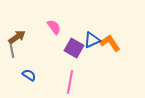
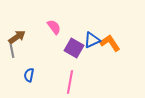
blue semicircle: rotated 112 degrees counterclockwise
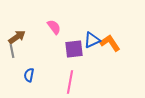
purple square: moved 1 px down; rotated 36 degrees counterclockwise
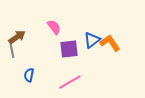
blue triangle: rotated 12 degrees counterclockwise
purple square: moved 5 px left
pink line: rotated 50 degrees clockwise
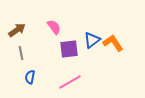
brown arrow: moved 7 px up
orange L-shape: moved 3 px right
gray line: moved 9 px right, 2 px down
blue semicircle: moved 1 px right, 2 px down
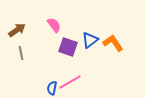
pink semicircle: moved 2 px up
blue triangle: moved 2 px left
purple square: moved 1 px left, 2 px up; rotated 24 degrees clockwise
blue semicircle: moved 22 px right, 11 px down
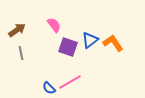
blue semicircle: moved 3 px left; rotated 56 degrees counterclockwise
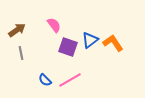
pink line: moved 2 px up
blue semicircle: moved 4 px left, 8 px up
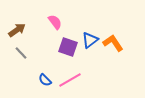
pink semicircle: moved 1 px right, 3 px up
gray line: rotated 32 degrees counterclockwise
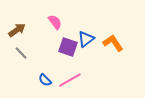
blue triangle: moved 4 px left, 1 px up
